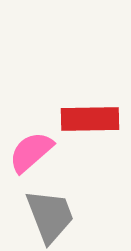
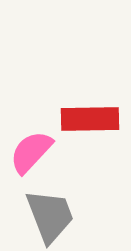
pink semicircle: rotated 6 degrees counterclockwise
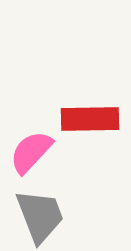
gray trapezoid: moved 10 px left
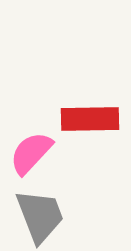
pink semicircle: moved 1 px down
